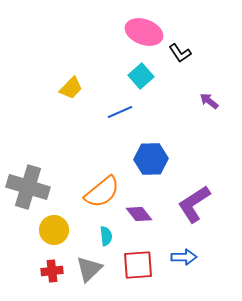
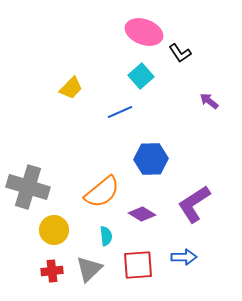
purple diamond: moved 3 px right; rotated 20 degrees counterclockwise
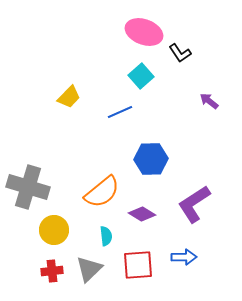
yellow trapezoid: moved 2 px left, 9 px down
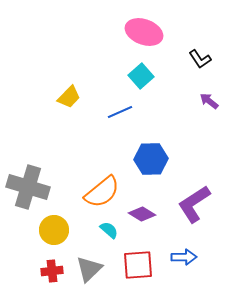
black L-shape: moved 20 px right, 6 px down
cyan semicircle: moved 3 px right, 6 px up; rotated 42 degrees counterclockwise
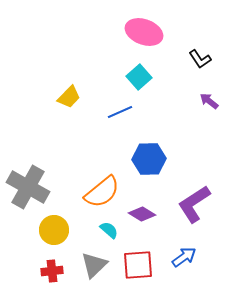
cyan square: moved 2 px left, 1 px down
blue hexagon: moved 2 px left
gray cross: rotated 12 degrees clockwise
blue arrow: rotated 35 degrees counterclockwise
gray triangle: moved 5 px right, 4 px up
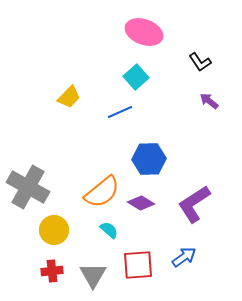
black L-shape: moved 3 px down
cyan square: moved 3 px left
purple diamond: moved 1 px left, 11 px up
gray triangle: moved 1 px left, 10 px down; rotated 16 degrees counterclockwise
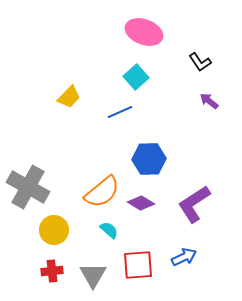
blue arrow: rotated 10 degrees clockwise
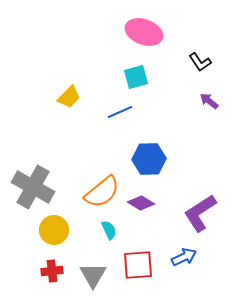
cyan square: rotated 25 degrees clockwise
gray cross: moved 5 px right
purple L-shape: moved 6 px right, 9 px down
cyan semicircle: rotated 24 degrees clockwise
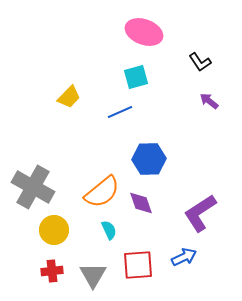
purple diamond: rotated 40 degrees clockwise
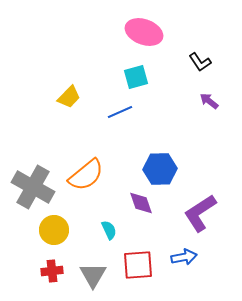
blue hexagon: moved 11 px right, 10 px down
orange semicircle: moved 16 px left, 17 px up
blue arrow: rotated 15 degrees clockwise
